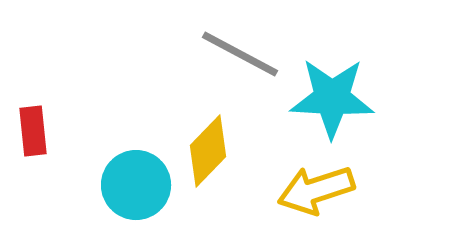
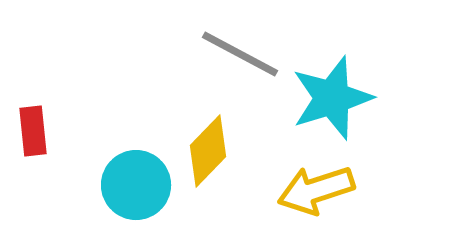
cyan star: rotated 20 degrees counterclockwise
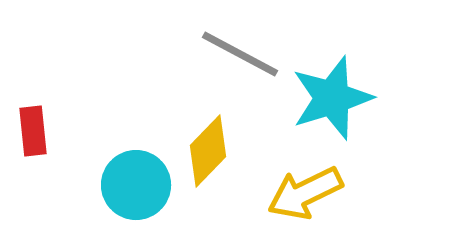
yellow arrow: moved 11 px left, 3 px down; rotated 8 degrees counterclockwise
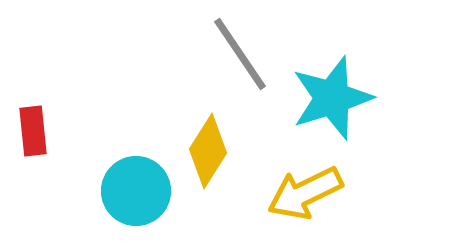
gray line: rotated 28 degrees clockwise
yellow diamond: rotated 12 degrees counterclockwise
cyan circle: moved 6 px down
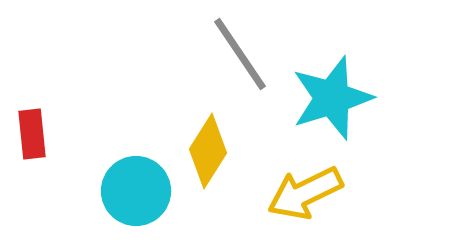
red rectangle: moved 1 px left, 3 px down
